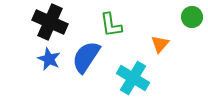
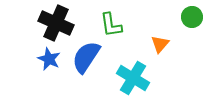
black cross: moved 6 px right, 1 px down
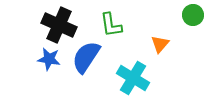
green circle: moved 1 px right, 2 px up
black cross: moved 3 px right, 2 px down
blue star: rotated 15 degrees counterclockwise
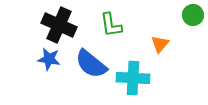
blue semicircle: moved 5 px right, 7 px down; rotated 84 degrees counterclockwise
cyan cross: rotated 28 degrees counterclockwise
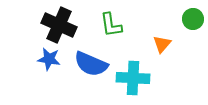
green circle: moved 4 px down
orange triangle: moved 2 px right
blue semicircle: rotated 16 degrees counterclockwise
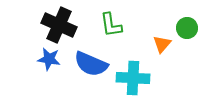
green circle: moved 6 px left, 9 px down
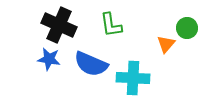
orange triangle: moved 4 px right
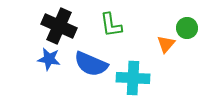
black cross: moved 1 px down
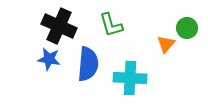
green L-shape: rotated 8 degrees counterclockwise
blue semicircle: moved 3 px left; rotated 108 degrees counterclockwise
cyan cross: moved 3 px left
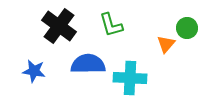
black cross: rotated 12 degrees clockwise
blue star: moved 15 px left, 12 px down
blue semicircle: rotated 96 degrees counterclockwise
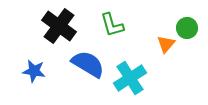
green L-shape: moved 1 px right
blue semicircle: rotated 32 degrees clockwise
cyan cross: rotated 36 degrees counterclockwise
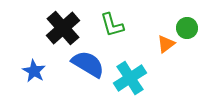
black cross: moved 4 px right, 2 px down; rotated 12 degrees clockwise
orange triangle: rotated 12 degrees clockwise
blue star: rotated 20 degrees clockwise
